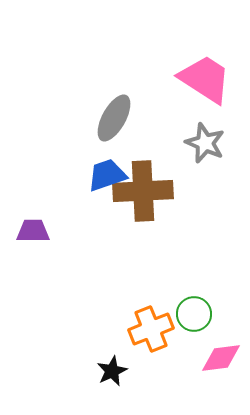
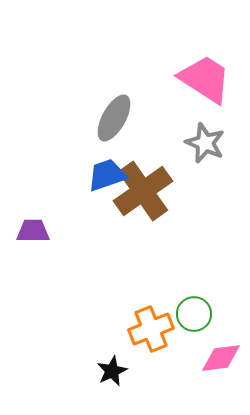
brown cross: rotated 32 degrees counterclockwise
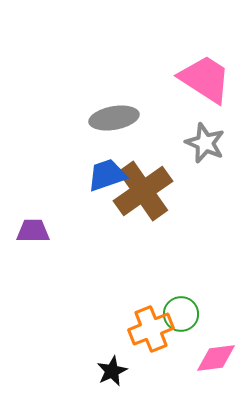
gray ellipse: rotated 51 degrees clockwise
green circle: moved 13 px left
pink diamond: moved 5 px left
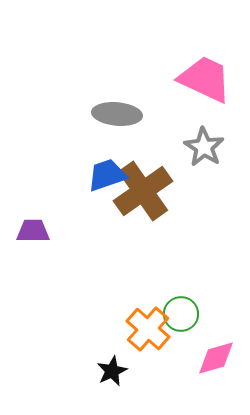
pink trapezoid: rotated 8 degrees counterclockwise
gray ellipse: moved 3 px right, 4 px up; rotated 15 degrees clockwise
gray star: moved 1 px left, 4 px down; rotated 9 degrees clockwise
orange cross: moved 3 px left; rotated 27 degrees counterclockwise
pink diamond: rotated 9 degrees counterclockwise
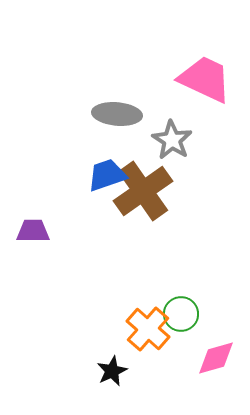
gray star: moved 32 px left, 7 px up
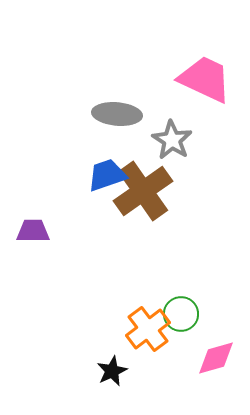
orange cross: rotated 12 degrees clockwise
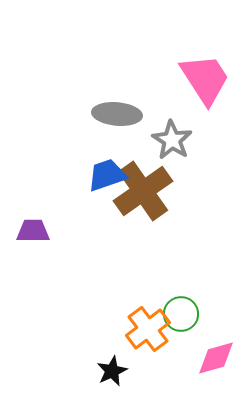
pink trapezoid: rotated 32 degrees clockwise
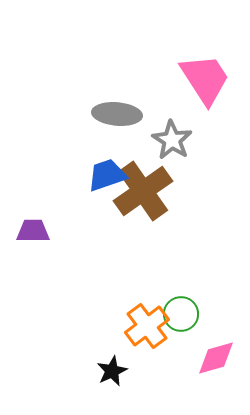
orange cross: moved 1 px left, 3 px up
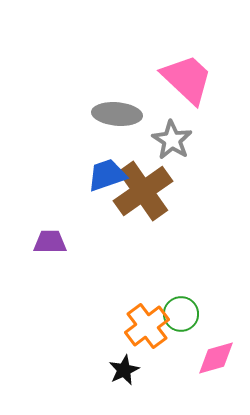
pink trapezoid: moved 18 px left; rotated 14 degrees counterclockwise
purple trapezoid: moved 17 px right, 11 px down
black star: moved 12 px right, 1 px up
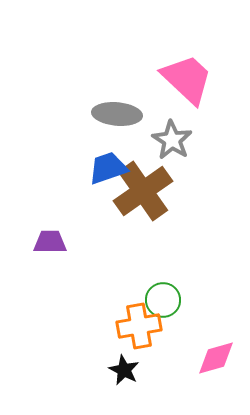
blue trapezoid: moved 1 px right, 7 px up
green circle: moved 18 px left, 14 px up
orange cross: moved 8 px left; rotated 27 degrees clockwise
black star: rotated 20 degrees counterclockwise
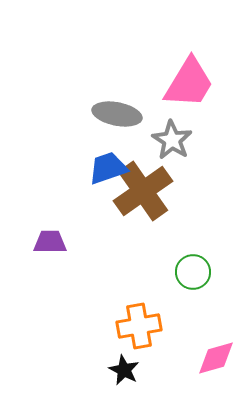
pink trapezoid: moved 2 px right, 4 px down; rotated 78 degrees clockwise
gray ellipse: rotated 6 degrees clockwise
green circle: moved 30 px right, 28 px up
